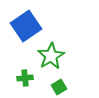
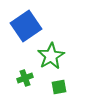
green cross: rotated 14 degrees counterclockwise
green square: rotated 21 degrees clockwise
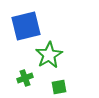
blue square: rotated 20 degrees clockwise
green star: moved 2 px left, 1 px up
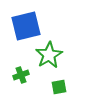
green cross: moved 4 px left, 3 px up
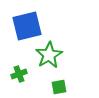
blue square: moved 1 px right
green cross: moved 2 px left, 1 px up
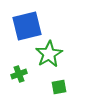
green star: moved 1 px up
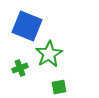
blue square: rotated 36 degrees clockwise
green cross: moved 1 px right, 6 px up
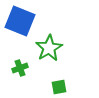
blue square: moved 7 px left, 5 px up
green star: moved 6 px up
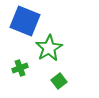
blue square: moved 5 px right
green square: moved 6 px up; rotated 28 degrees counterclockwise
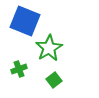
green cross: moved 1 px left, 1 px down
green square: moved 5 px left, 1 px up
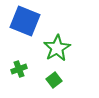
green star: moved 8 px right
